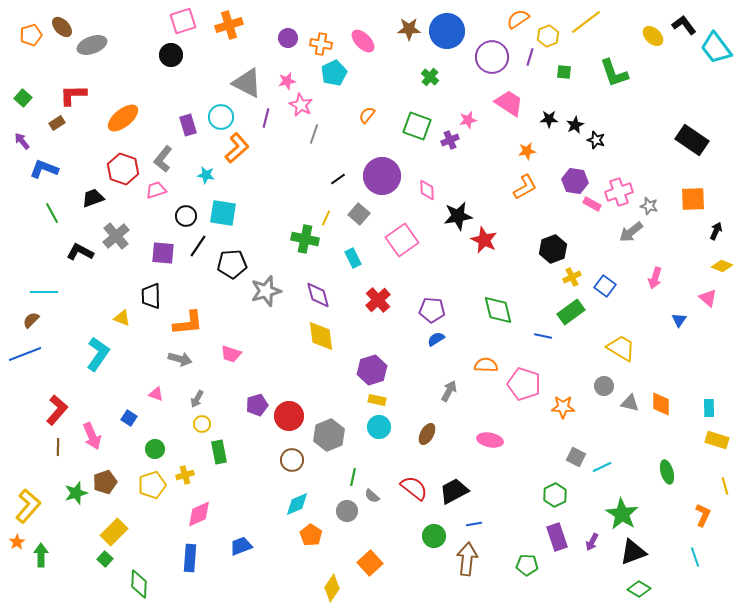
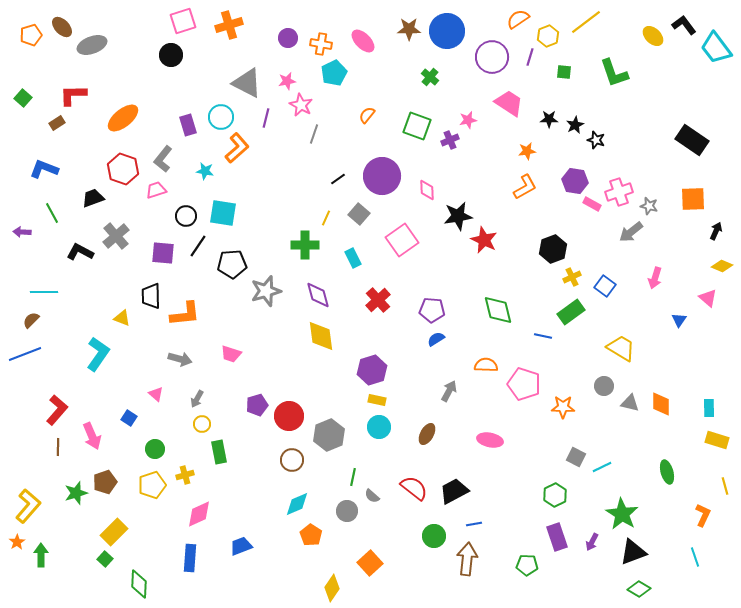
purple arrow at (22, 141): moved 91 px down; rotated 48 degrees counterclockwise
cyan star at (206, 175): moved 1 px left, 4 px up
green cross at (305, 239): moved 6 px down; rotated 12 degrees counterclockwise
orange L-shape at (188, 323): moved 3 px left, 9 px up
pink triangle at (156, 394): rotated 21 degrees clockwise
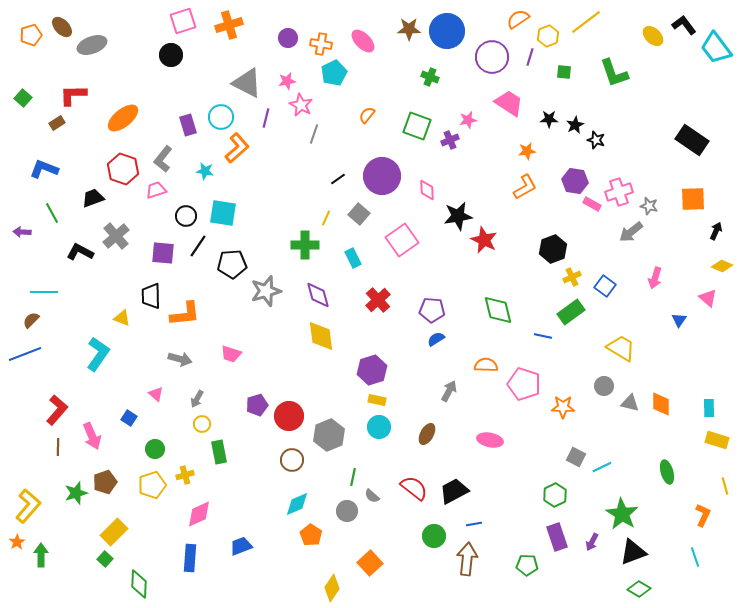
green cross at (430, 77): rotated 18 degrees counterclockwise
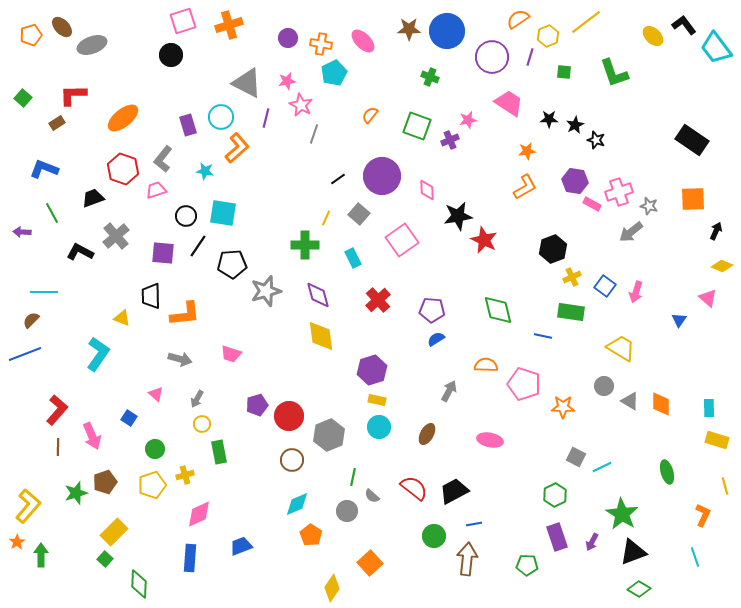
orange semicircle at (367, 115): moved 3 px right
pink arrow at (655, 278): moved 19 px left, 14 px down
green rectangle at (571, 312): rotated 44 degrees clockwise
gray triangle at (630, 403): moved 2 px up; rotated 18 degrees clockwise
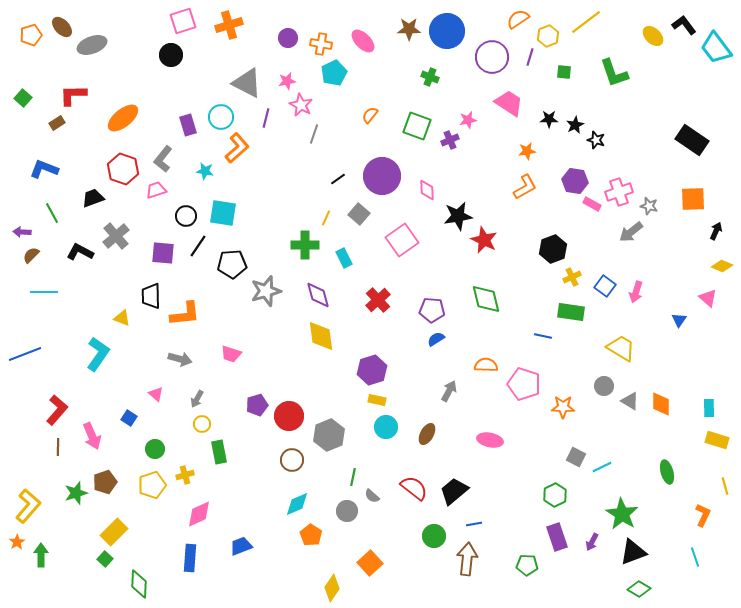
cyan rectangle at (353, 258): moved 9 px left
green diamond at (498, 310): moved 12 px left, 11 px up
brown semicircle at (31, 320): moved 65 px up
cyan circle at (379, 427): moved 7 px right
black trapezoid at (454, 491): rotated 12 degrees counterclockwise
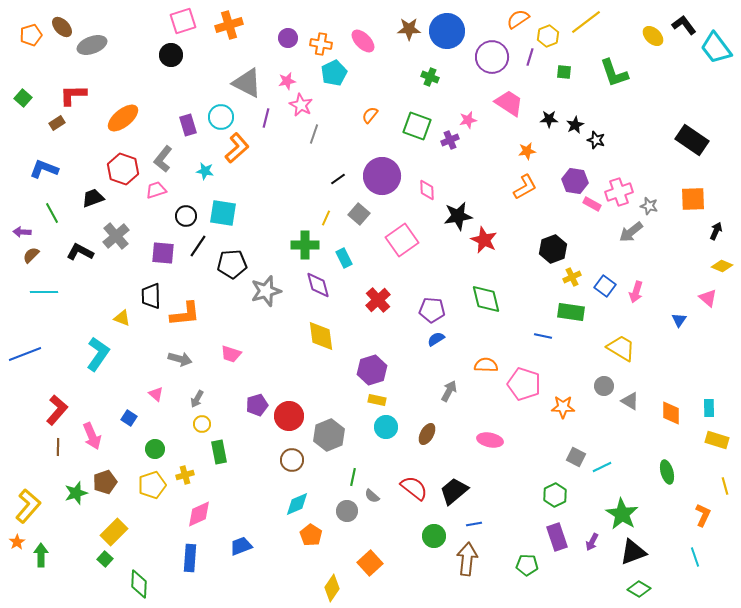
purple diamond at (318, 295): moved 10 px up
orange diamond at (661, 404): moved 10 px right, 9 px down
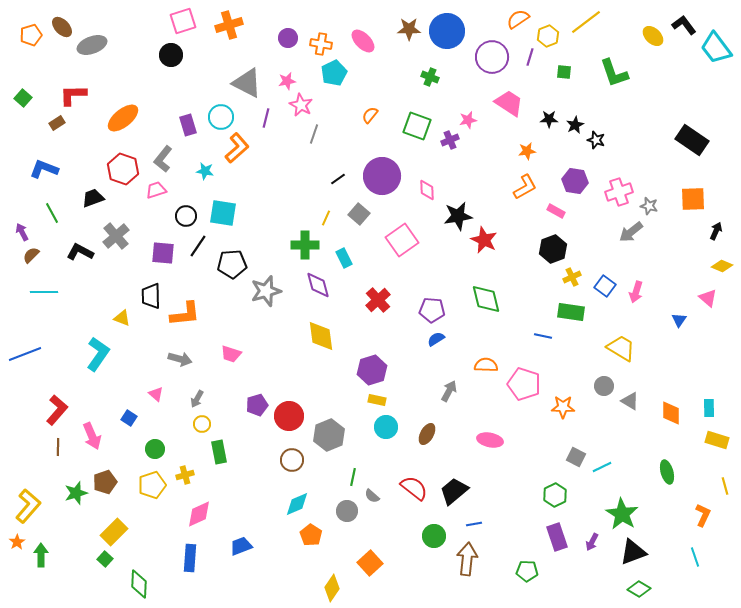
pink rectangle at (592, 204): moved 36 px left, 7 px down
purple arrow at (22, 232): rotated 60 degrees clockwise
green pentagon at (527, 565): moved 6 px down
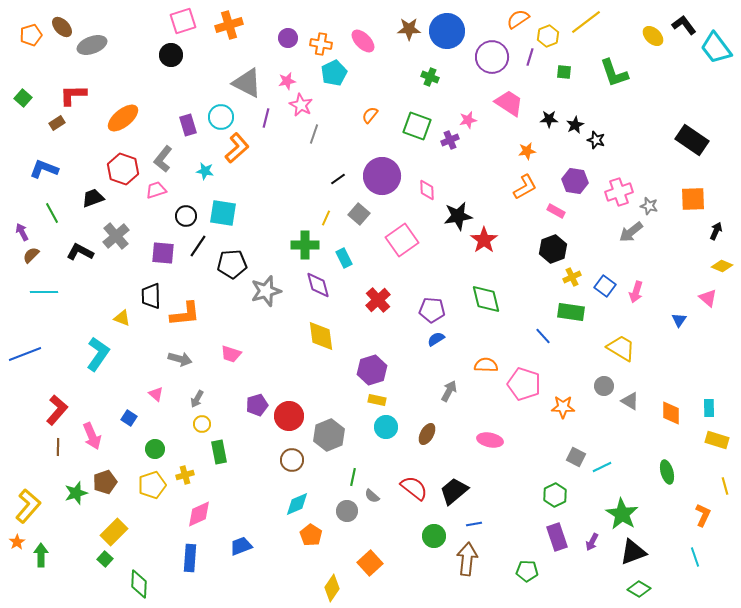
red star at (484, 240): rotated 12 degrees clockwise
blue line at (543, 336): rotated 36 degrees clockwise
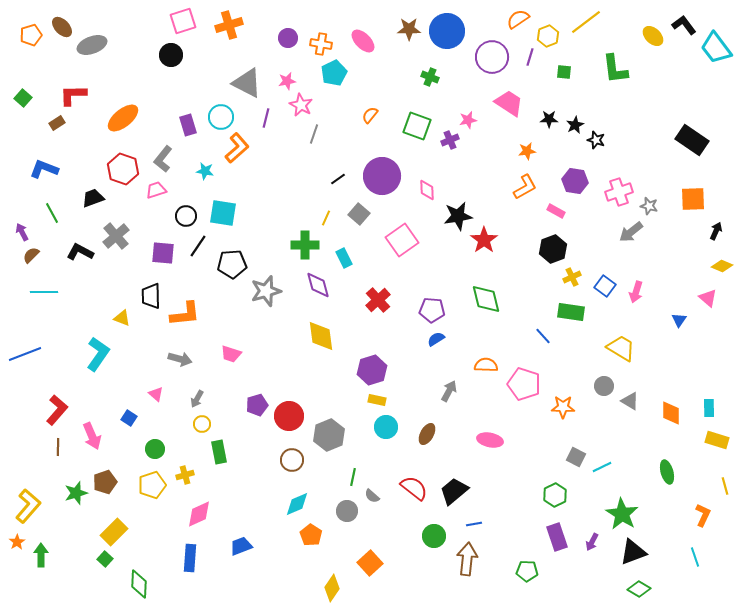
green L-shape at (614, 73): moved 1 px right, 4 px up; rotated 12 degrees clockwise
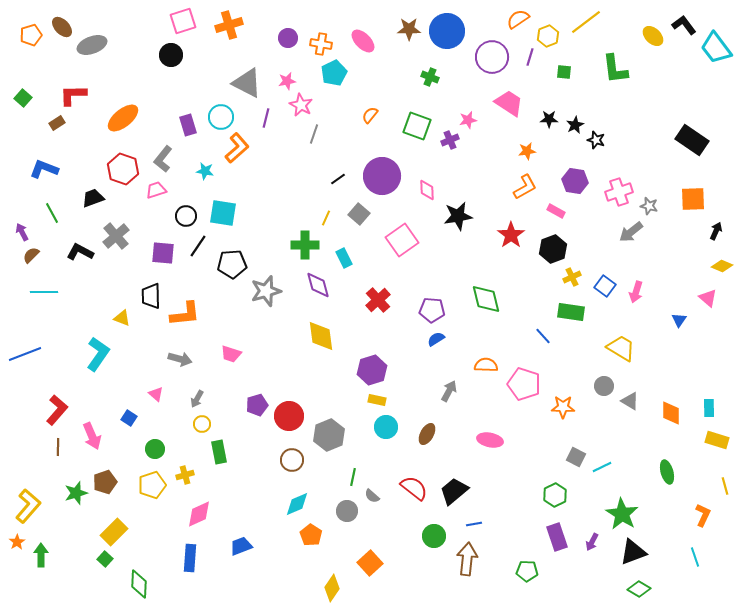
red star at (484, 240): moved 27 px right, 5 px up
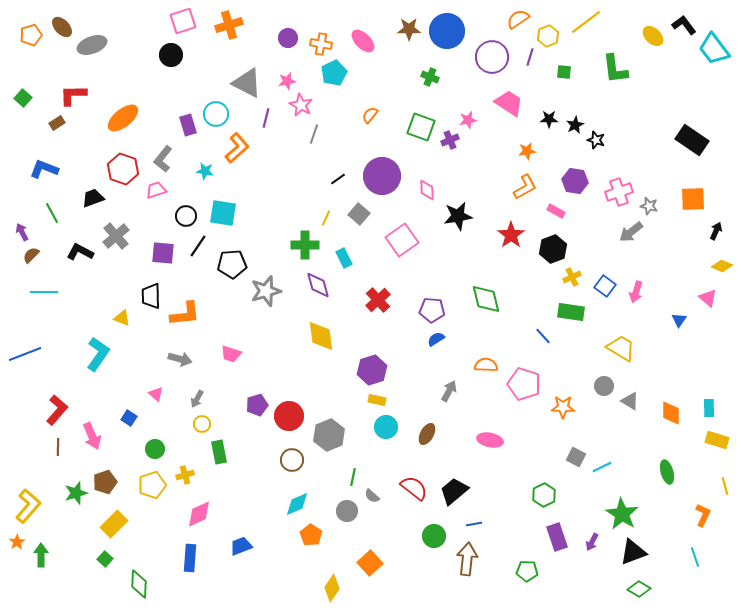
cyan trapezoid at (716, 48): moved 2 px left, 1 px down
cyan circle at (221, 117): moved 5 px left, 3 px up
green square at (417, 126): moved 4 px right, 1 px down
green hexagon at (555, 495): moved 11 px left
yellow rectangle at (114, 532): moved 8 px up
